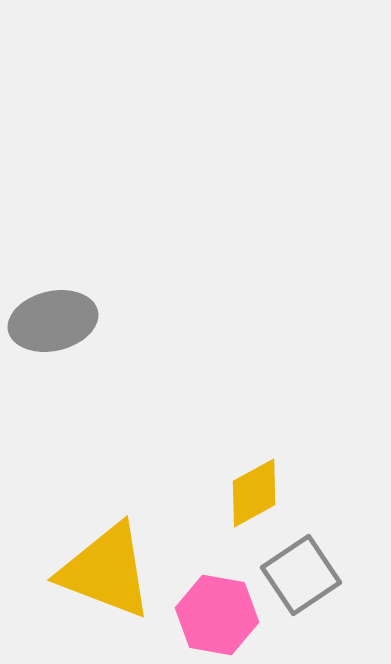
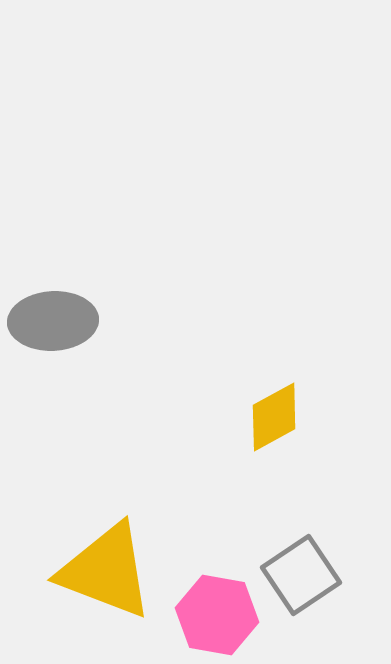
gray ellipse: rotated 10 degrees clockwise
yellow diamond: moved 20 px right, 76 px up
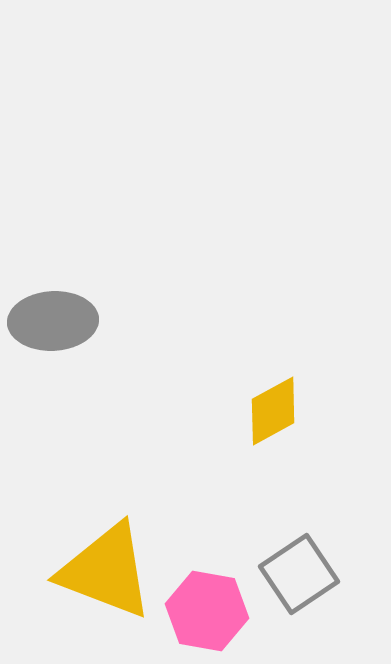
yellow diamond: moved 1 px left, 6 px up
gray square: moved 2 px left, 1 px up
pink hexagon: moved 10 px left, 4 px up
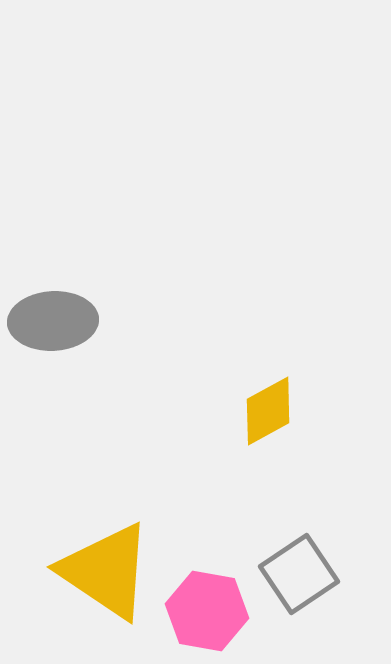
yellow diamond: moved 5 px left
yellow triangle: rotated 13 degrees clockwise
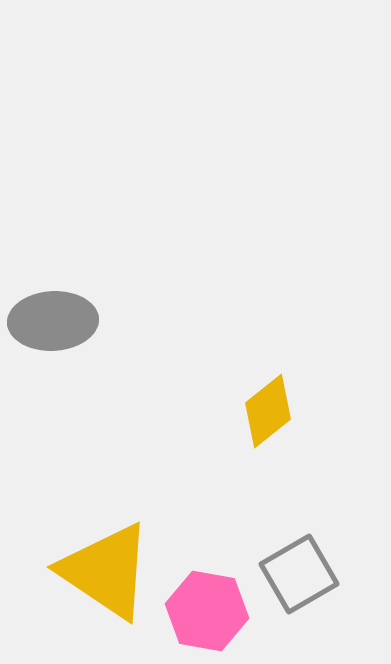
yellow diamond: rotated 10 degrees counterclockwise
gray square: rotated 4 degrees clockwise
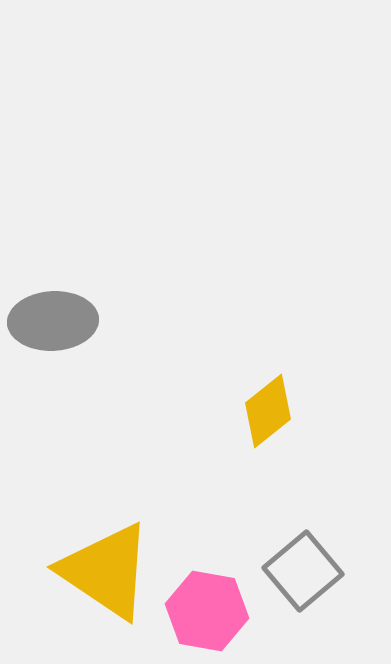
gray square: moved 4 px right, 3 px up; rotated 10 degrees counterclockwise
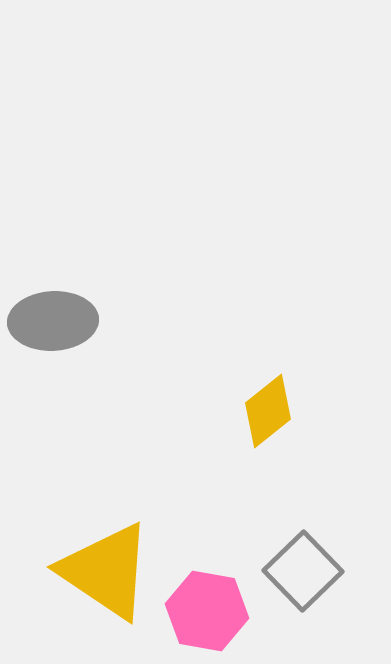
gray square: rotated 4 degrees counterclockwise
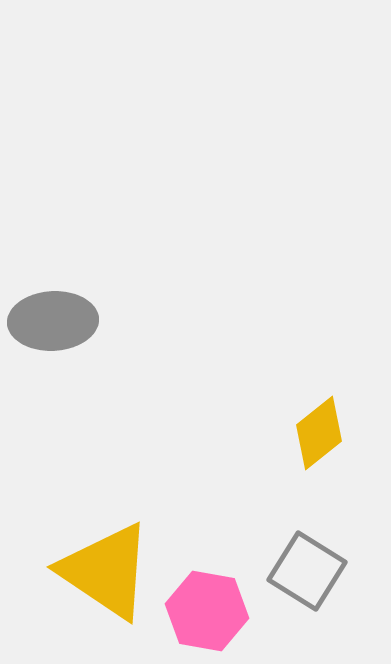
yellow diamond: moved 51 px right, 22 px down
gray square: moved 4 px right; rotated 14 degrees counterclockwise
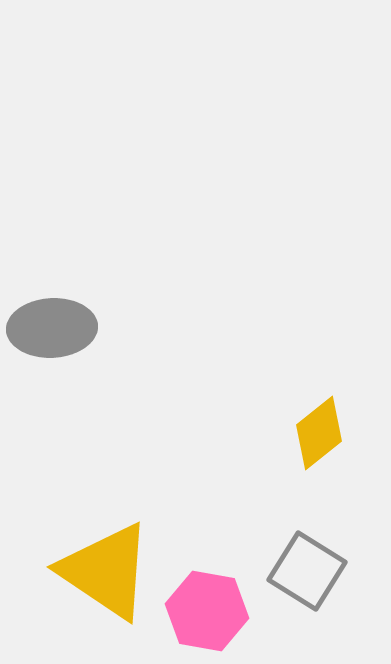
gray ellipse: moved 1 px left, 7 px down
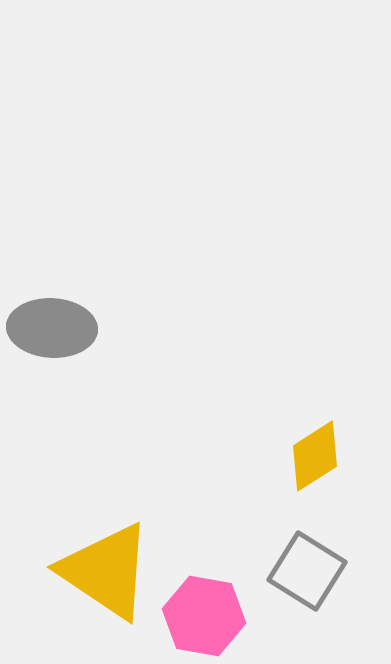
gray ellipse: rotated 6 degrees clockwise
yellow diamond: moved 4 px left, 23 px down; rotated 6 degrees clockwise
pink hexagon: moved 3 px left, 5 px down
